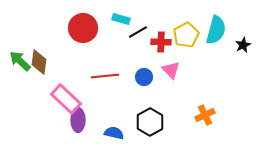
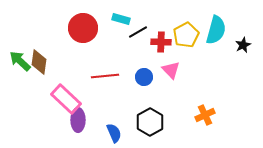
blue semicircle: rotated 54 degrees clockwise
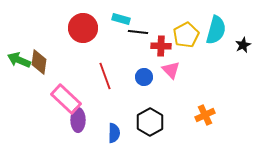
black line: rotated 36 degrees clockwise
red cross: moved 4 px down
green arrow: moved 1 px left, 1 px up; rotated 20 degrees counterclockwise
red line: rotated 76 degrees clockwise
blue semicircle: rotated 24 degrees clockwise
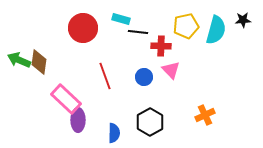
yellow pentagon: moved 9 px up; rotated 15 degrees clockwise
black star: moved 25 px up; rotated 21 degrees clockwise
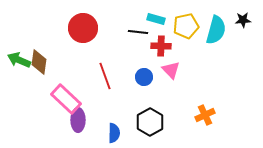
cyan rectangle: moved 35 px right
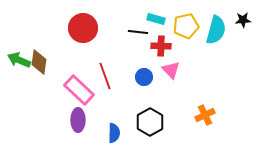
pink rectangle: moved 13 px right, 9 px up
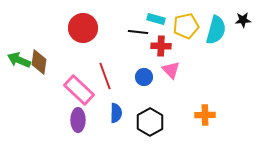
orange cross: rotated 24 degrees clockwise
blue semicircle: moved 2 px right, 20 px up
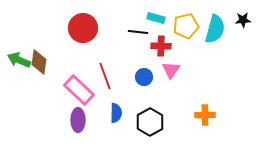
cyan rectangle: moved 1 px up
cyan semicircle: moved 1 px left, 1 px up
pink triangle: rotated 18 degrees clockwise
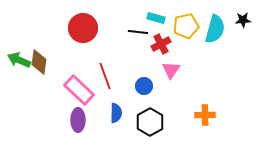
red cross: moved 2 px up; rotated 30 degrees counterclockwise
blue circle: moved 9 px down
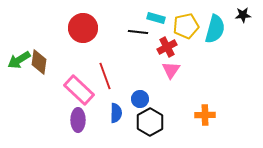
black star: moved 5 px up
red cross: moved 6 px right, 3 px down
green arrow: rotated 55 degrees counterclockwise
blue circle: moved 4 px left, 13 px down
